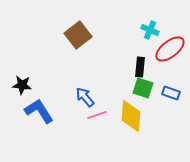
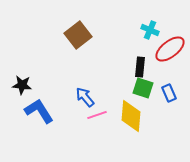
blue rectangle: moved 2 px left; rotated 48 degrees clockwise
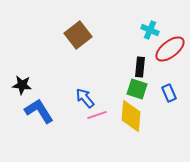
green square: moved 6 px left, 1 px down
blue arrow: moved 1 px down
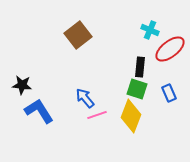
yellow diamond: rotated 16 degrees clockwise
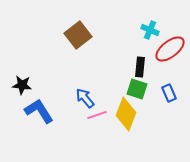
yellow diamond: moved 5 px left, 2 px up
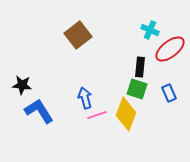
blue arrow: rotated 25 degrees clockwise
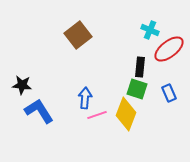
red ellipse: moved 1 px left
blue arrow: rotated 20 degrees clockwise
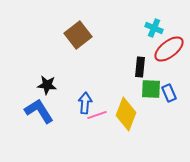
cyan cross: moved 4 px right, 2 px up
black star: moved 25 px right
green square: moved 14 px right; rotated 15 degrees counterclockwise
blue arrow: moved 5 px down
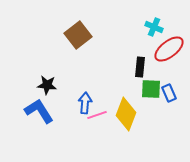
cyan cross: moved 1 px up
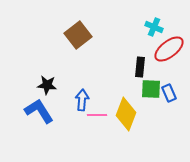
blue arrow: moved 3 px left, 3 px up
pink line: rotated 18 degrees clockwise
